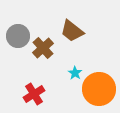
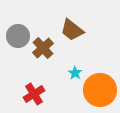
brown trapezoid: moved 1 px up
orange circle: moved 1 px right, 1 px down
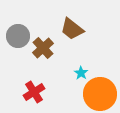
brown trapezoid: moved 1 px up
cyan star: moved 6 px right
orange circle: moved 4 px down
red cross: moved 2 px up
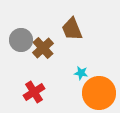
brown trapezoid: rotated 30 degrees clockwise
gray circle: moved 3 px right, 4 px down
cyan star: rotated 24 degrees counterclockwise
orange circle: moved 1 px left, 1 px up
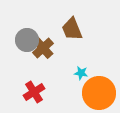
gray circle: moved 6 px right
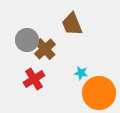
brown trapezoid: moved 5 px up
brown cross: moved 2 px right, 1 px down
red cross: moved 13 px up
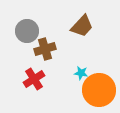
brown trapezoid: moved 10 px right, 2 px down; rotated 115 degrees counterclockwise
gray circle: moved 9 px up
brown cross: rotated 25 degrees clockwise
orange circle: moved 3 px up
